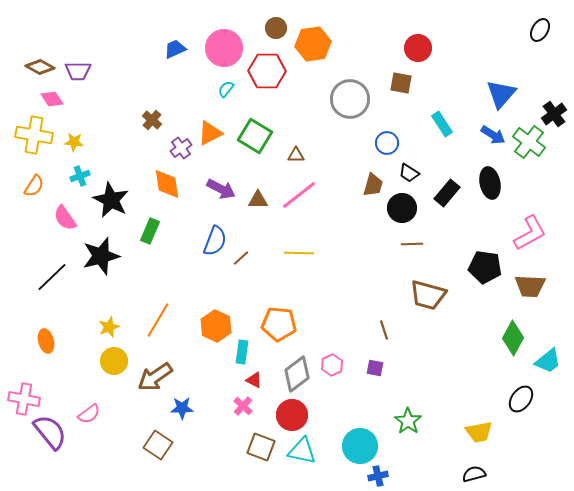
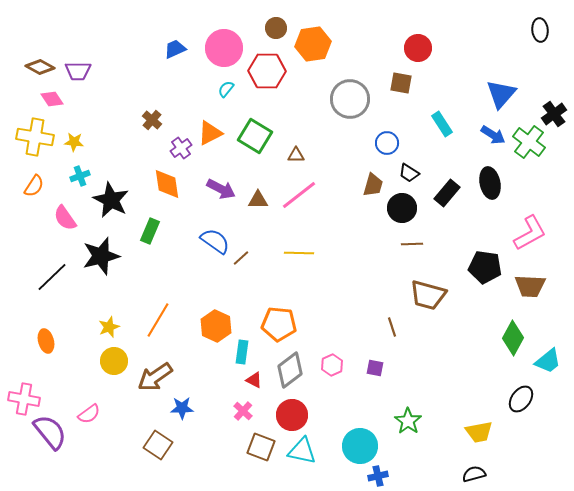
black ellipse at (540, 30): rotated 35 degrees counterclockwise
yellow cross at (34, 135): moved 1 px right, 2 px down
blue semicircle at (215, 241): rotated 76 degrees counterclockwise
brown line at (384, 330): moved 8 px right, 3 px up
gray diamond at (297, 374): moved 7 px left, 4 px up
pink cross at (243, 406): moved 5 px down
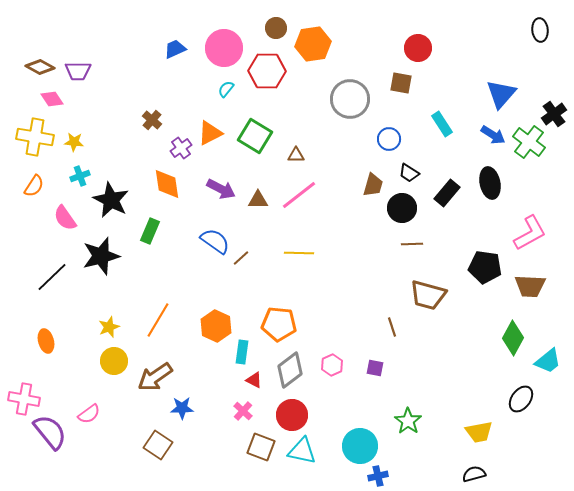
blue circle at (387, 143): moved 2 px right, 4 px up
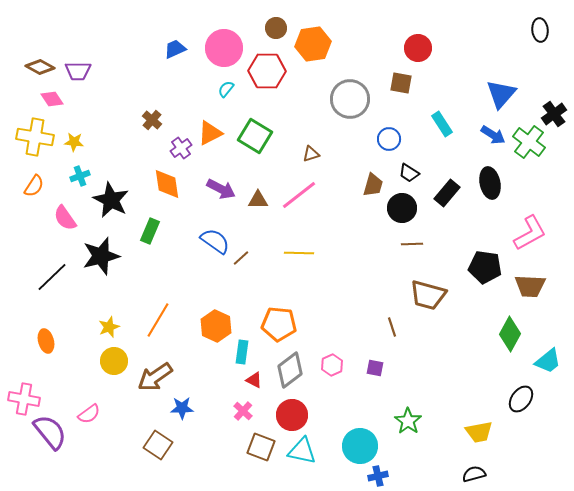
brown triangle at (296, 155): moved 15 px right, 1 px up; rotated 18 degrees counterclockwise
green diamond at (513, 338): moved 3 px left, 4 px up
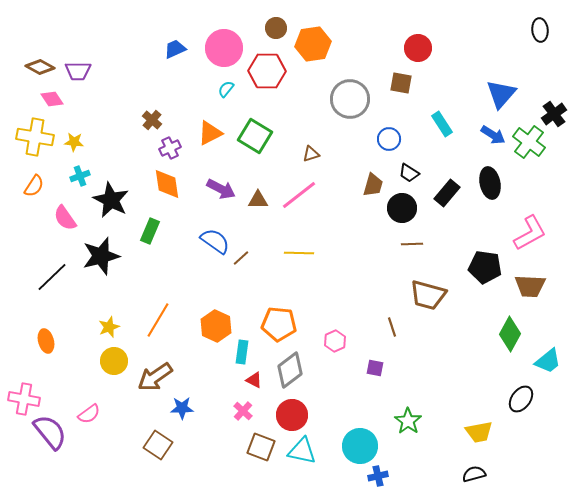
purple cross at (181, 148): moved 11 px left; rotated 10 degrees clockwise
pink hexagon at (332, 365): moved 3 px right, 24 px up
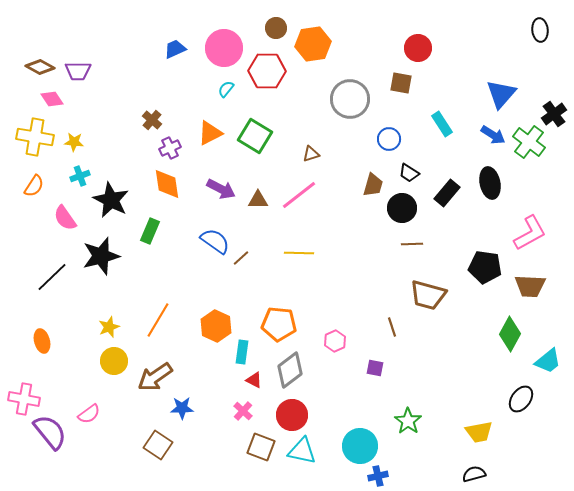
orange ellipse at (46, 341): moved 4 px left
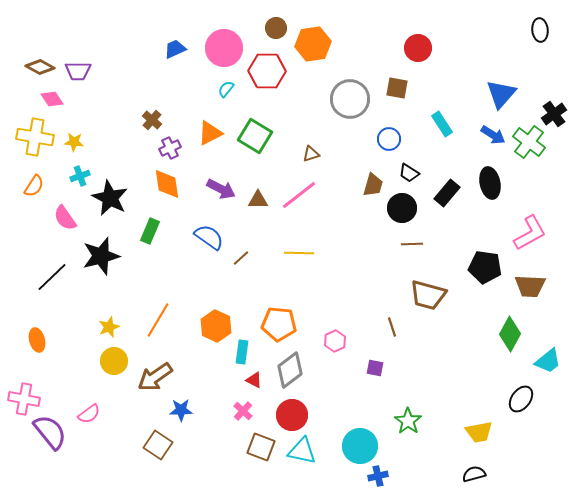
brown square at (401, 83): moved 4 px left, 5 px down
black star at (111, 200): moved 1 px left, 2 px up
blue semicircle at (215, 241): moved 6 px left, 4 px up
orange ellipse at (42, 341): moved 5 px left, 1 px up
blue star at (182, 408): moved 1 px left, 2 px down
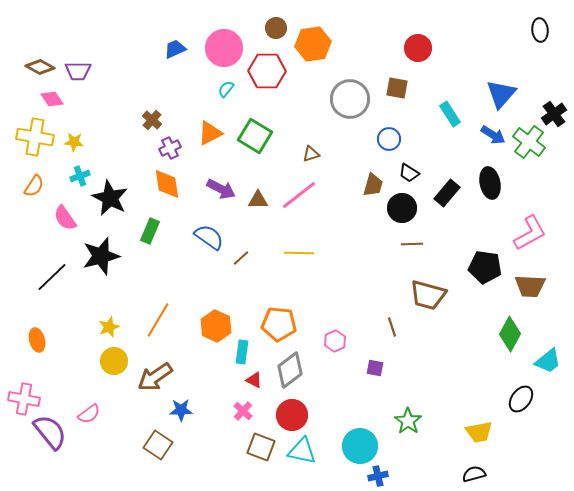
cyan rectangle at (442, 124): moved 8 px right, 10 px up
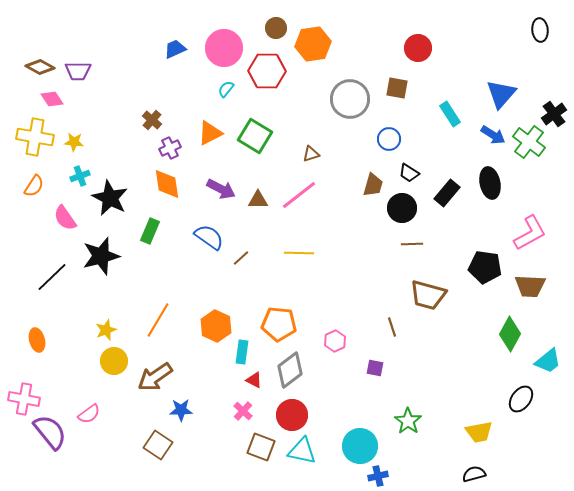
yellow star at (109, 327): moved 3 px left, 3 px down
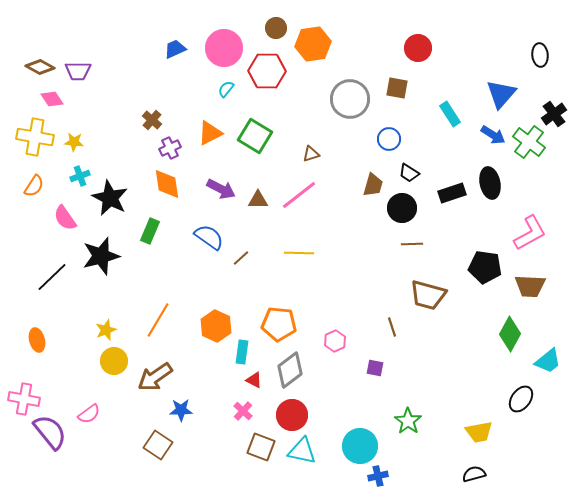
black ellipse at (540, 30): moved 25 px down
black rectangle at (447, 193): moved 5 px right; rotated 32 degrees clockwise
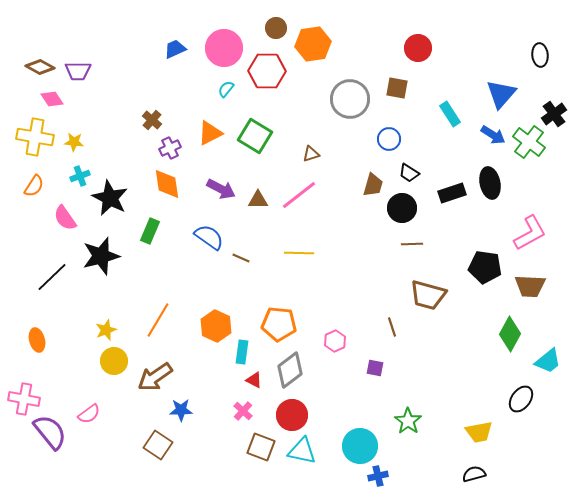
brown line at (241, 258): rotated 66 degrees clockwise
